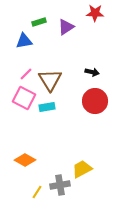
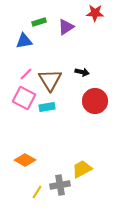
black arrow: moved 10 px left
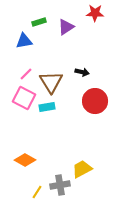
brown triangle: moved 1 px right, 2 px down
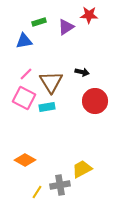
red star: moved 6 px left, 2 px down
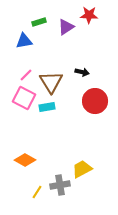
pink line: moved 1 px down
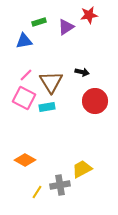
red star: rotated 12 degrees counterclockwise
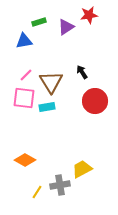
black arrow: rotated 136 degrees counterclockwise
pink square: rotated 20 degrees counterclockwise
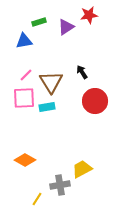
pink square: rotated 10 degrees counterclockwise
yellow line: moved 7 px down
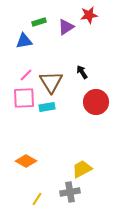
red circle: moved 1 px right, 1 px down
orange diamond: moved 1 px right, 1 px down
gray cross: moved 10 px right, 7 px down
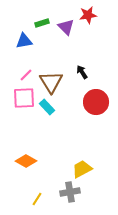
red star: moved 1 px left
green rectangle: moved 3 px right, 1 px down
purple triangle: rotated 42 degrees counterclockwise
cyan rectangle: rotated 56 degrees clockwise
